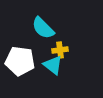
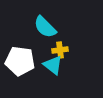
cyan semicircle: moved 2 px right, 1 px up
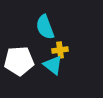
cyan semicircle: rotated 25 degrees clockwise
white pentagon: moved 1 px left; rotated 12 degrees counterclockwise
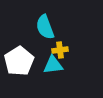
white pentagon: rotated 28 degrees counterclockwise
cyan triangle: rotated 45 degrees counterclockwise
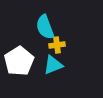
yellow cross: moved 3 px left, 5 px up
cyan triangle: rotated 15 degrees counterclockwise
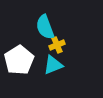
yellow cross: rotated 14 degrees counterclockwise
white pentagon: moved 1 px up
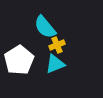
cyan semicircle: rotated 20 degrees counterclockwise
cyan triangle: moved 2 px right, 1 px up
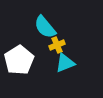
cyan triangle: moved 10 px right, 1 px up
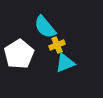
white pentagon: moved 6 px up
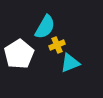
cyan semicircle: rotated 110 degrees counterclockwise
cyan triangle: moved 5 px right
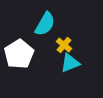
cyan semicircle: moved 3 px up
yellow cross: moved 7 px right; rotated 28 degrees counterclockwise
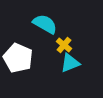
cyan semicircle: rotated 90 degrees counterclockwise
white pentagon: moved 1 px left, 4 px down; rotated 16 degrees counterclockwise
